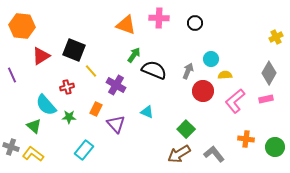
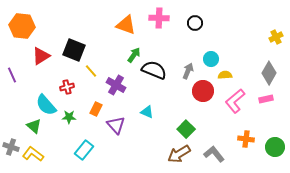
purple triangle: moved 1 px down
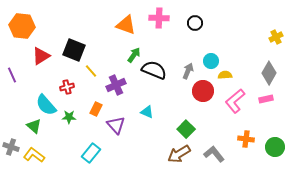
cyan circle: moved 2 px down
purple cross: rotated 36 degrees clockwise
cyan rectangle: moved 7 px right, 3 px down
yellow L-shape: moved 1 px right, 1 px down
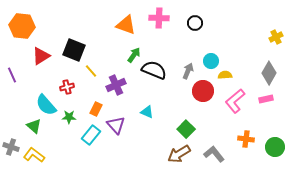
cyan rectangle: moved 18 px up
